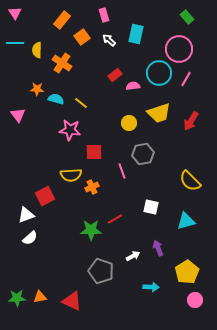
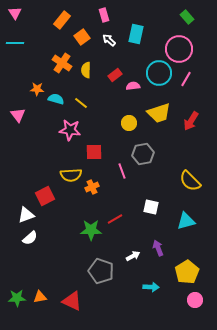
yellow semicircle at (37, 50): moved 49 px right, 20 px down
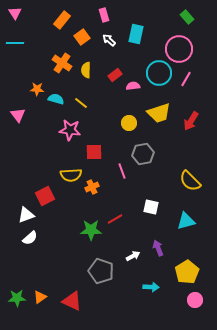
orange triangle at (40, 297): rotated 24 degrees counterclockwise
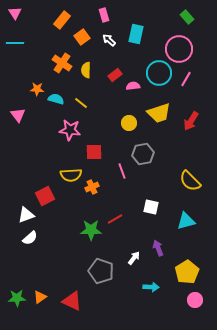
white arrow at (133, 256): moved 1 px right, 2 px down; rotated 24 degrees counterclockwise
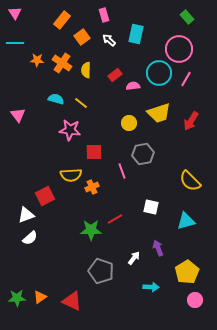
orange star at (37, 89): moved 29 px up
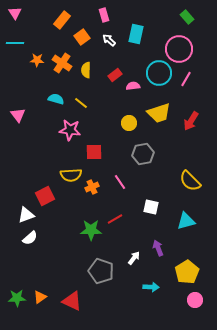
pink line at (122, 171): moved 2 px left, 11 px down; rotated 14 degrees counterclockwise
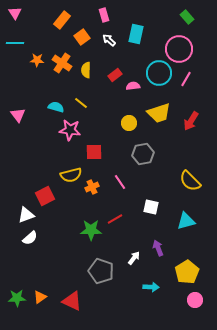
cyan semicircle at (56, 99): moved 8 px down
yellow semicircle at (71, 175): rotated 10 degrees counterclockwise
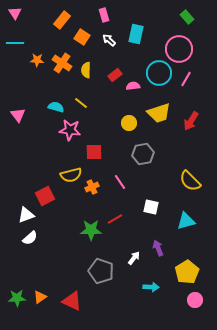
orange square at (82, 37): rotated 21 degrees counterclockwise
